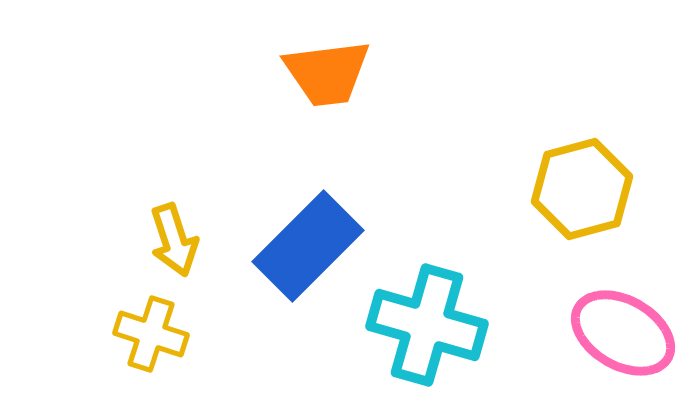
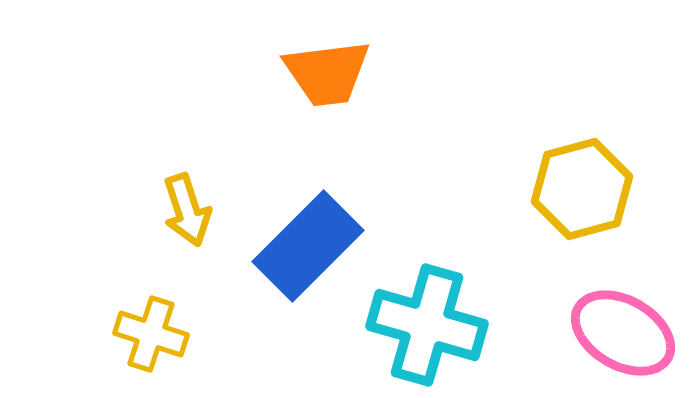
yellow arrow: moved 13 px right, 30 px up
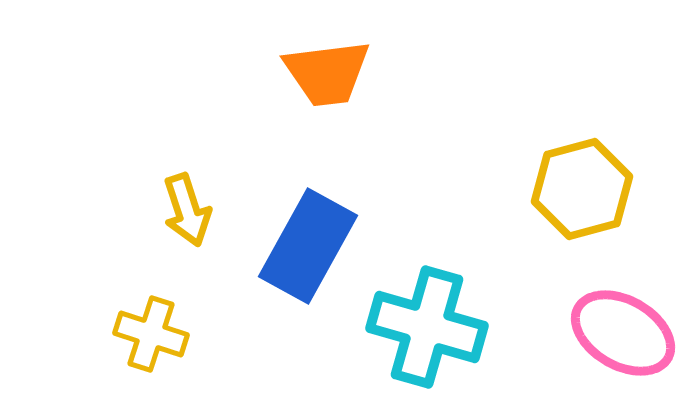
blue rectangle: rotated 16 degrees counterclockwise
cyan cross: moved 2 px down
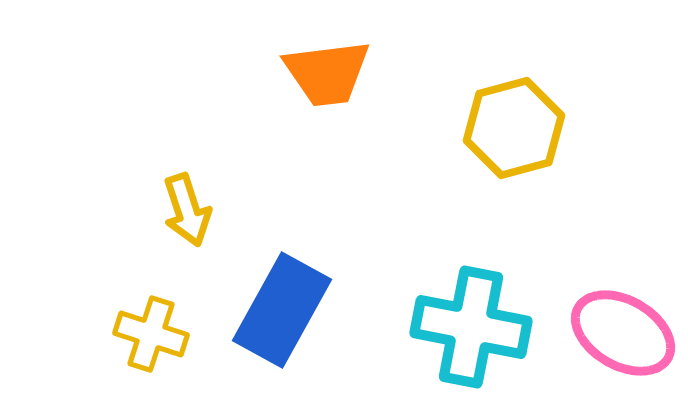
yellow hexagon: moved 68 px left, 61 px up
blue rectangle: moved 26 px left, 64 px down
cyan cross: moved 44 px right; rotated 5 degrees counterclockwise
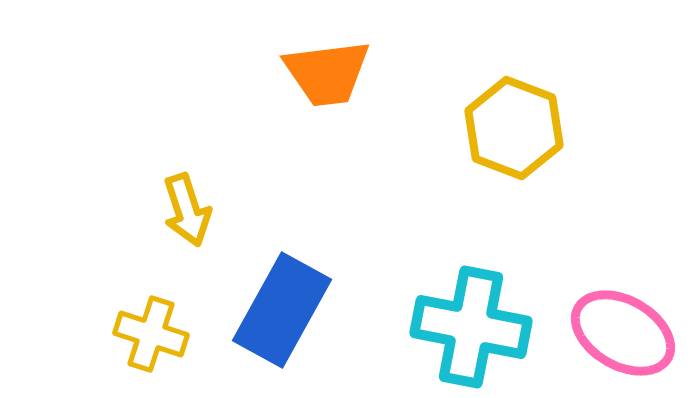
yellow hexagon: rotated 24 degrees counterclockwise
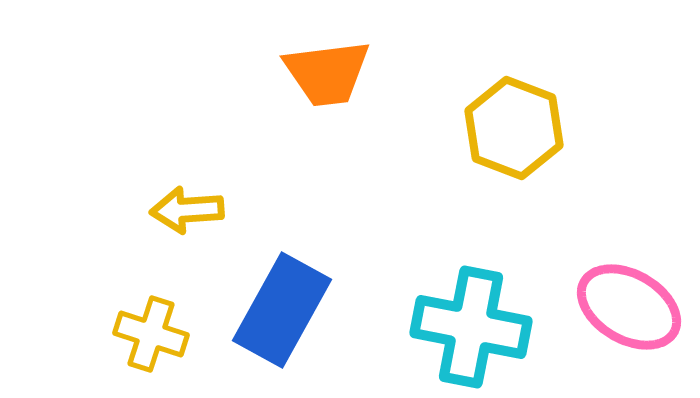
yellow arrow: rotated 104 degrees clockwise
pink ellipse: moved 6 px right, 26 px up
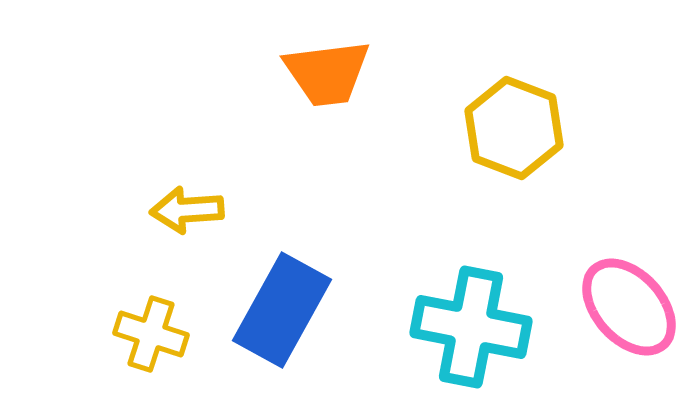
pink ellipse: rotated 18 degrees clockwise
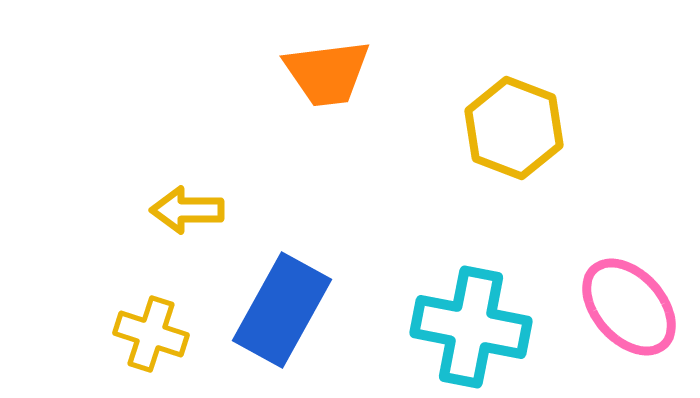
yellow arrow: rotated 4 degrees clockwise
